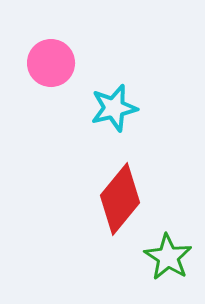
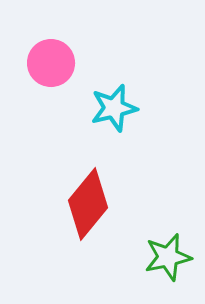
red diamond: moved 32 px left, 5 px down
green star: rotated 27 degrees clockwise
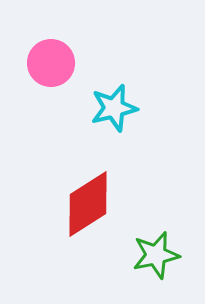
red diamond: rotated 18 degrees clockwise
green star: moved 12 px left, 2 px up
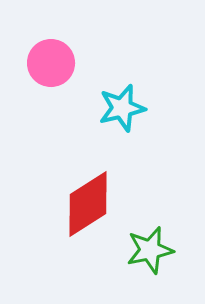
cyan star: moved 8 px right
green star: moved 6 px left, 5 px up
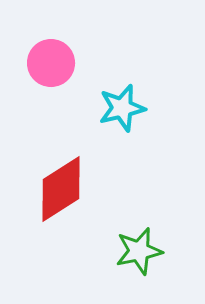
red diamond: moved 27 px left, 15 px up
green star: moved 11 px left, 1 px down
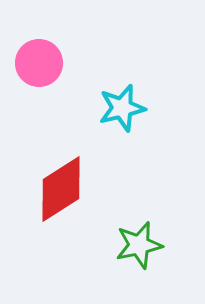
pink circle: moved 12 px left
green star: moved 6 px up
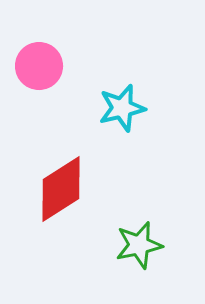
pink circle: moved 3 px down
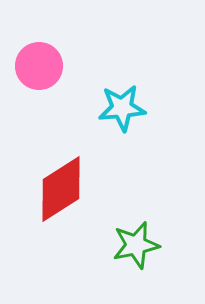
cyan star: rotated 9 degrees clockwise
green star: moved 3 px left
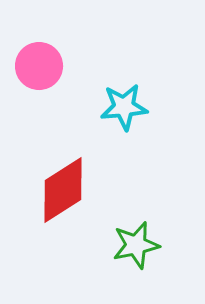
cyan star: moved 2 px right, 1 px up
red diamond: moved 2 px right, 1 px down
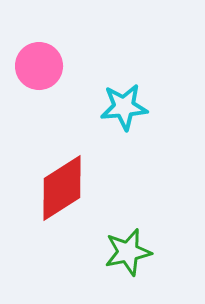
red diamond: moved 1 px left, 2 px up
green star: moved 8 px left, 7 px down
